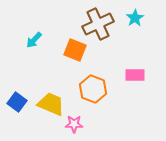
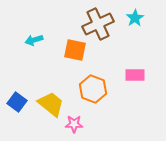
cyan arrow: rotated 30 degrees clockwise
orange square: rotated 10 degrees counterclockwise
yellow trapezoid: rotated 16 degrees clockwise
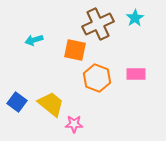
pink rectangle: moved 1 px right, 1 px up
orange hexagon: moved 4 px right, 11 px up
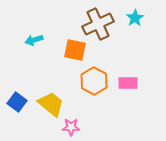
pink rectangle: moved 8 px left, 9 px down
orange hexagon: moved 3 px left, 3 px down; rotated 8 degrees clockwise
pink star: moved 3 px left, 3 px down
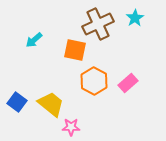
cyan arrow: rotated 24 degrees counterclockwise
pink rectangle: rotated 42 degrees counterclockwise
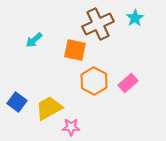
yellow trapezoid: moved 2 px left, 4 px down; rotated 68 degrees counterclockwise
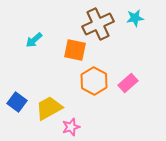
cyan star: rotated 24 degrees clockwise
pink star: rotated 18 degrees counterclockwise
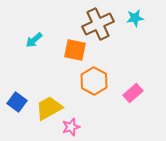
pink rectangle: moved 5 px right, 10 px down
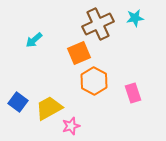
orange square: moved 4 px right, 3 px down; rotated 35 degrees counterclockwise
pink rectangle: rotated 66 degrees counterclockwise
blue square: moved 1 px right
pink star: moved 1 px up
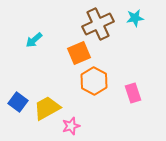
yellow trapezoid: moved 2 px left
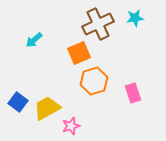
orange hexagon: rotated 16 degrees clockwise
